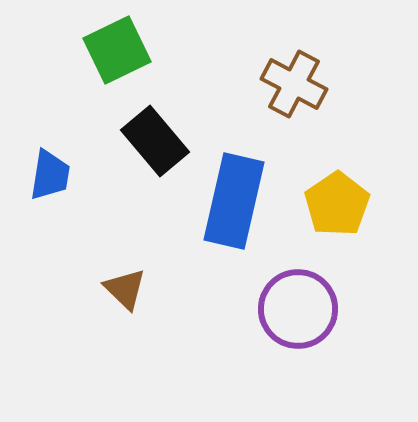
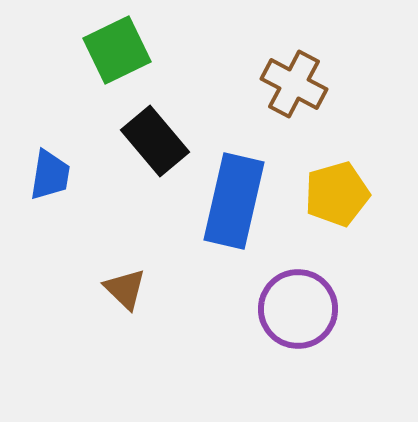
yellow pentagon: moved 10 px up; rotated 18 degrees clockwise
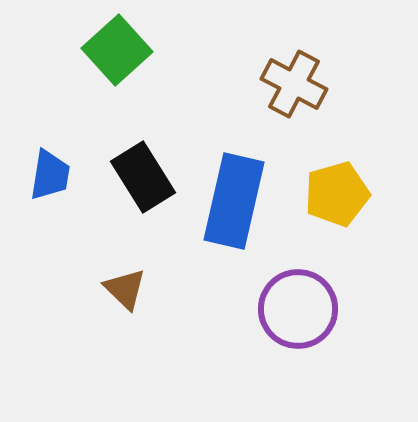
green square: rotated 16 degrees counterclockwise
black rectangle: moved 12 px left, 36 px down; rotated 8 degrees clockwise
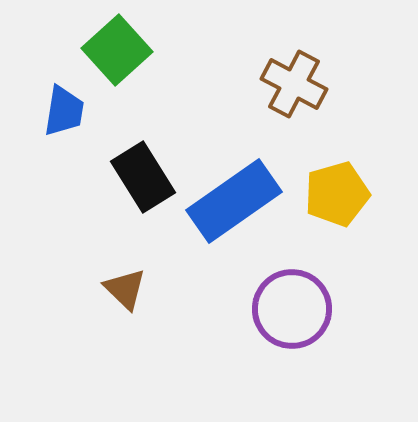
blue trapezoid: moved 14 px right, 64 px up
blue rectangle: rotated 42 degrees clockwise
purple circle: moved 6 px left
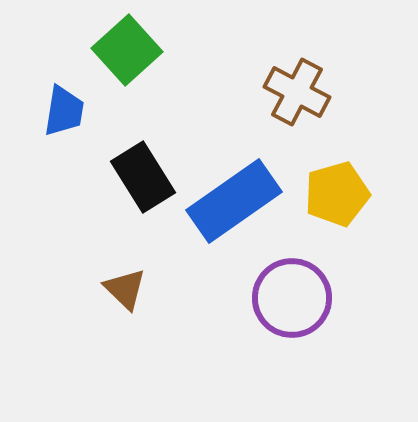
green square: moved 10 px right
brown cross: moved 3 px right, 8 px down
purple circle: moved 11 px up
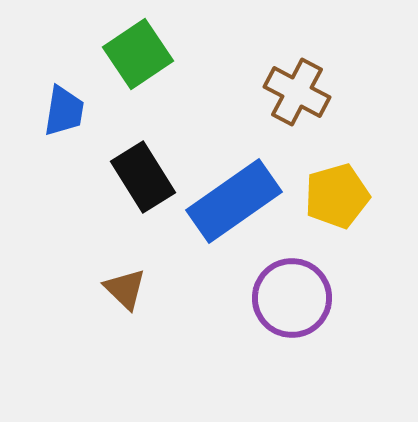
green square: moved 11 px right, 4 px down; rotated 8 degrees clockwise
yellow pentagon: moved 2 px down
